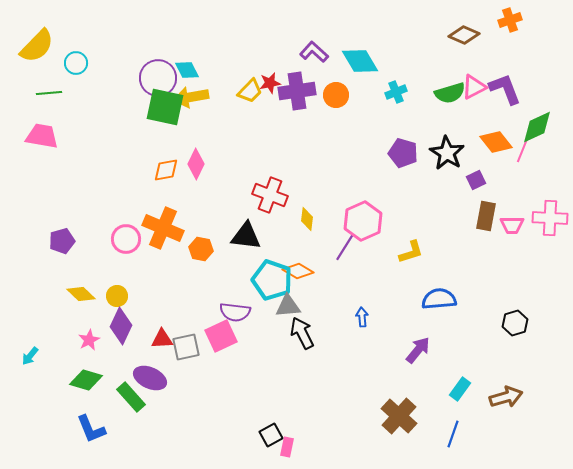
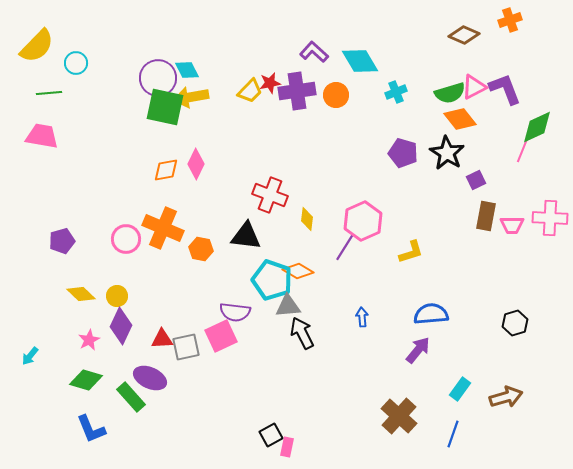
orange diamond at (496, 142): moved 36 px left, 23 px up
blue semicircle at (439, 299): moved 8 px left, 15 px down
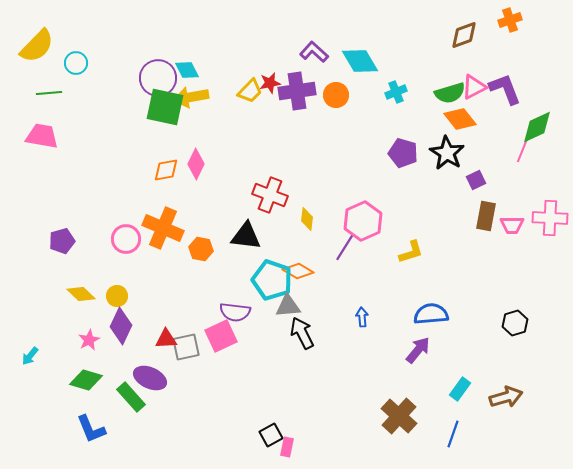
brown diamond at (464, 35): rotated 44 degrees counterclockwise
red triangle at (162, 339): moved 4 px right
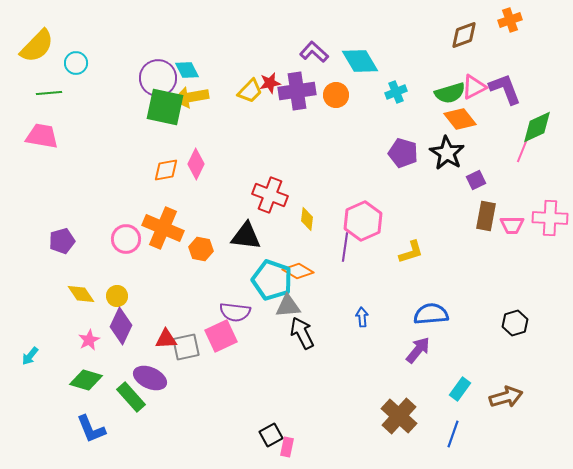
purple line at (345, 247): rotated 24 degrees counterclockwise
yellow diamond at (81, 294): rotated 12 degrees clockwise
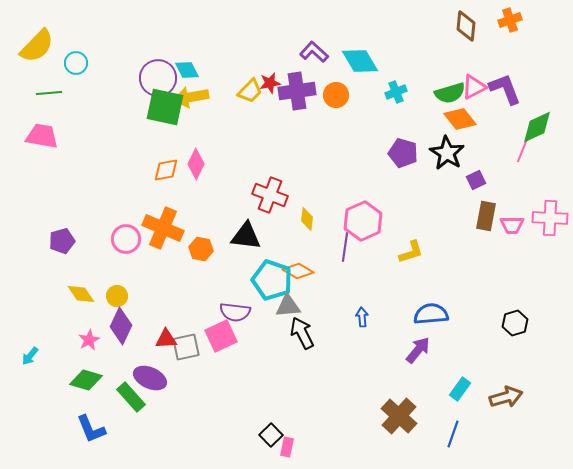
brown diamond at (464, 35): moved 2 px right, 9 px up; rotated 64 degrees counterclockwise
black square at (271, 435): rotated 15 degrees counterclockwise
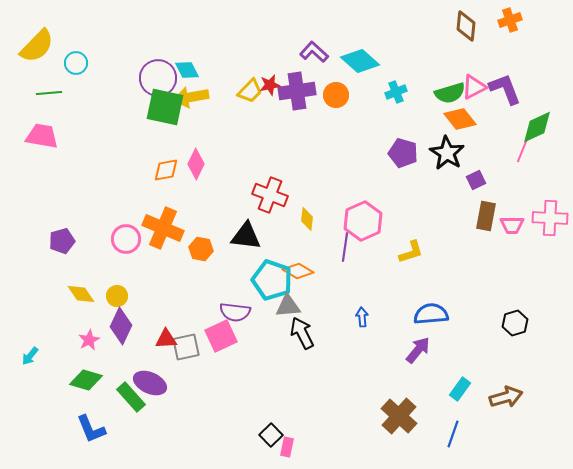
cyan diamond at (360, 61): rotated 18 degrees counterclockwise
red star at (270, 83): moved 2 px down
purple ellipse at (150, 378): moved 5 px down
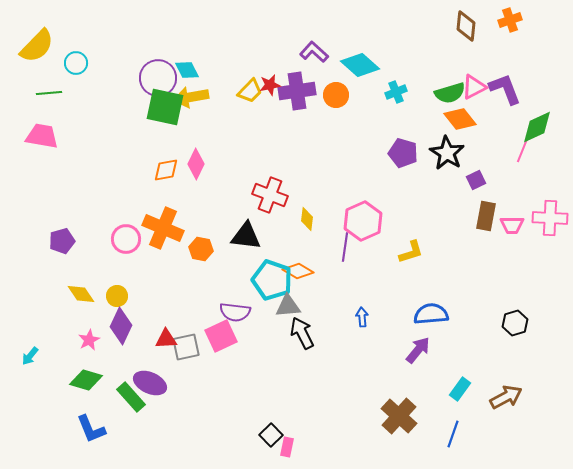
cyan diamond at (360, 61): moved 4 px down
brown arrow at (506, 397): rotated 12 degrees counterclockwise
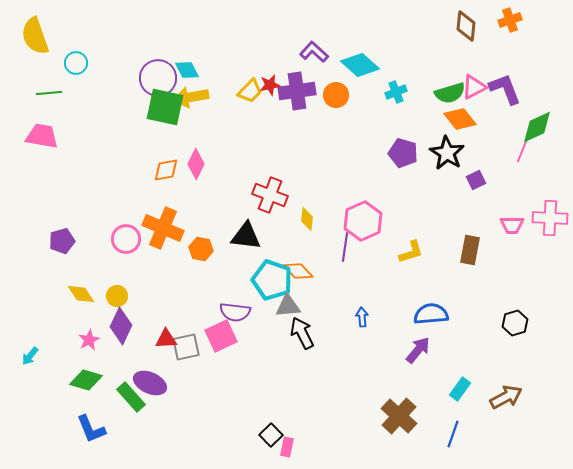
yellow semicircle at (37, 46): moved 2 px left, 10 px up; rotated 117 degrees clockwise
brown rectangle at (486, 216): moved 16 px left, 34 px down
orange diamond at (298, 271): rotated 16 degrees clockwise
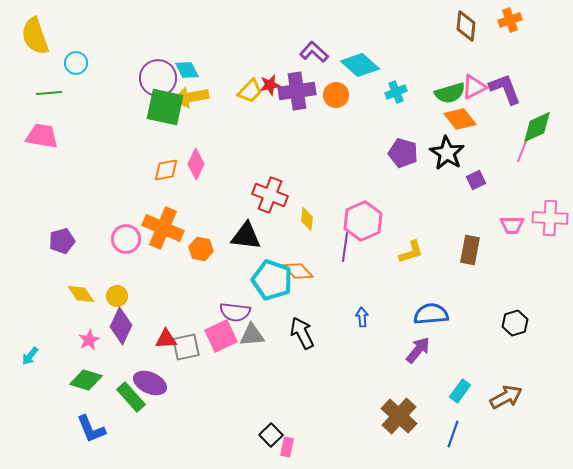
gray triangle at (288, 306): moved 36 px left, 29 px down
cyan rectangle at (460, 389): moved 2 px down
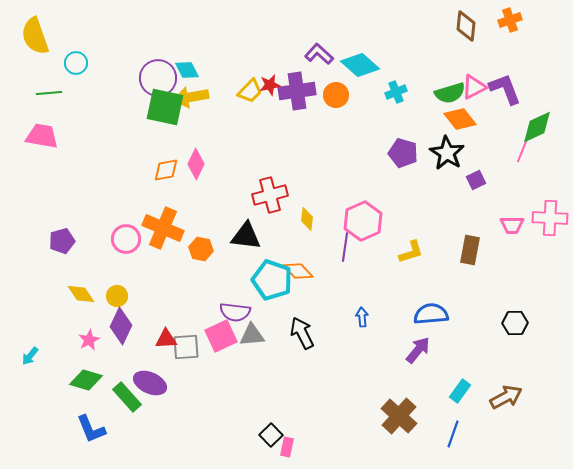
purple L-shape at (314, 52): moved 5 px right, 2 px down
red cross at (270, 195): rotated 36 degrees counterclockwise
black hexagon at (515, 323): rotated 15 degrees clockwise
gray square at (186, 347): rotated 8 degrees clockwise
green rectangle at (131, 397): moved 4 px left
